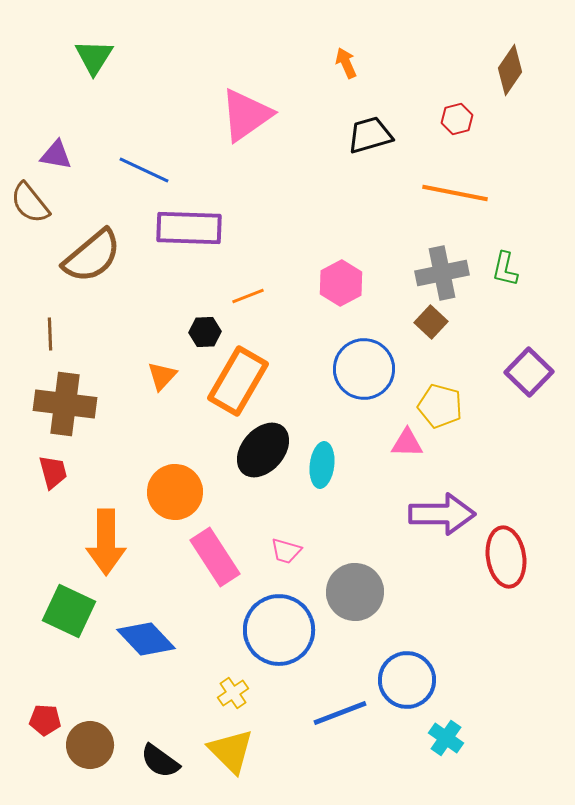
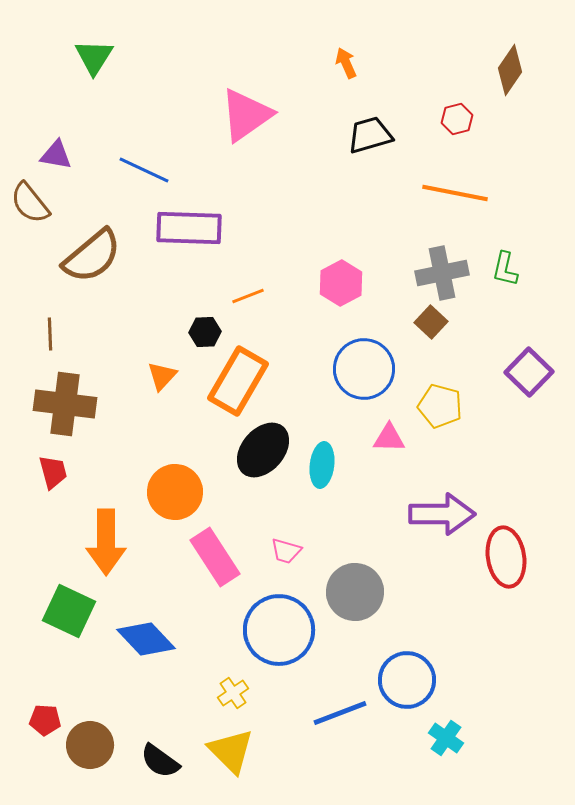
pink triangle at (407, 443): moved 18 px left, 5 px up
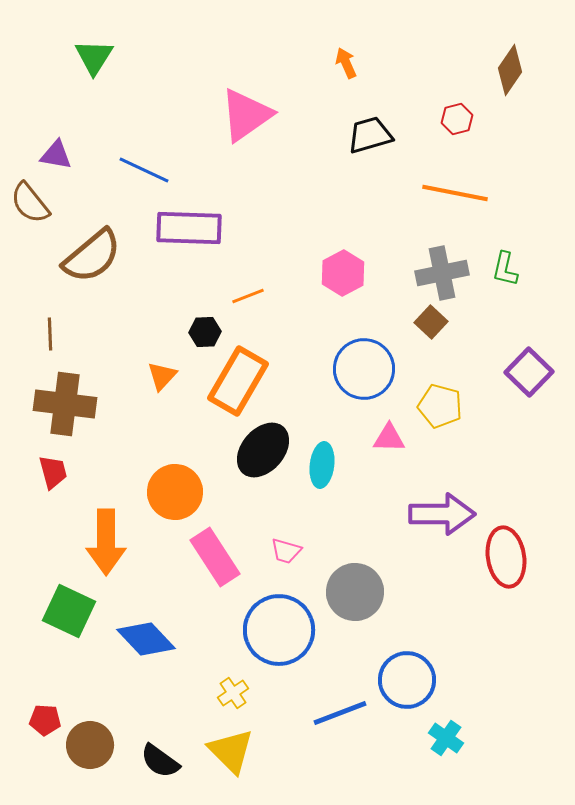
pink hexagon at (341, 283): moved 2 px right, 10 px up
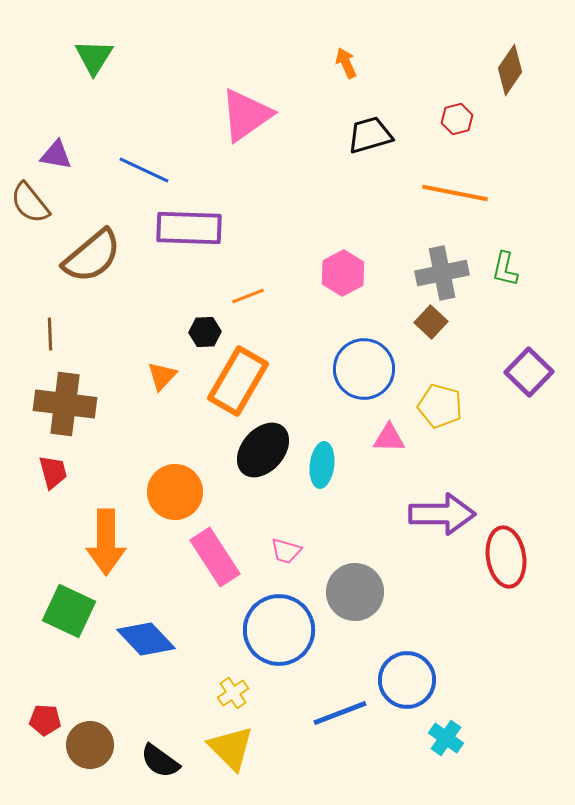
yellow triangle at (231, 751): moved 3 px up
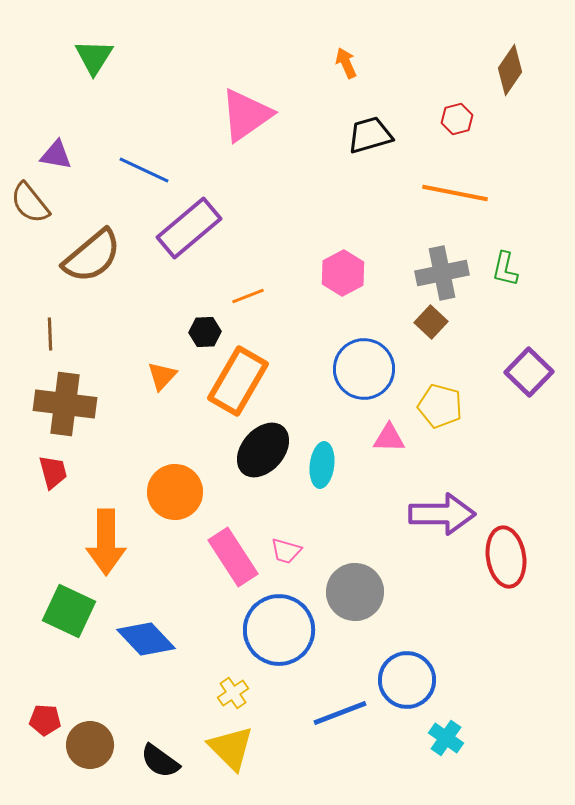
purple rectangle at (189, 228): rotated 42 degrees counterclockwise
pink rectangle at (215, 557): moved 18 px right
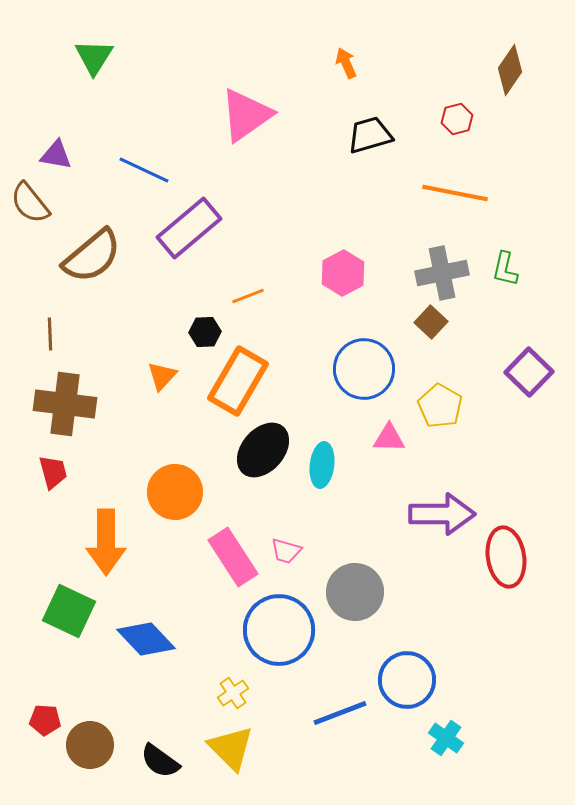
yellow pentagon at (440, 406): rotated 15 degrees clockwise
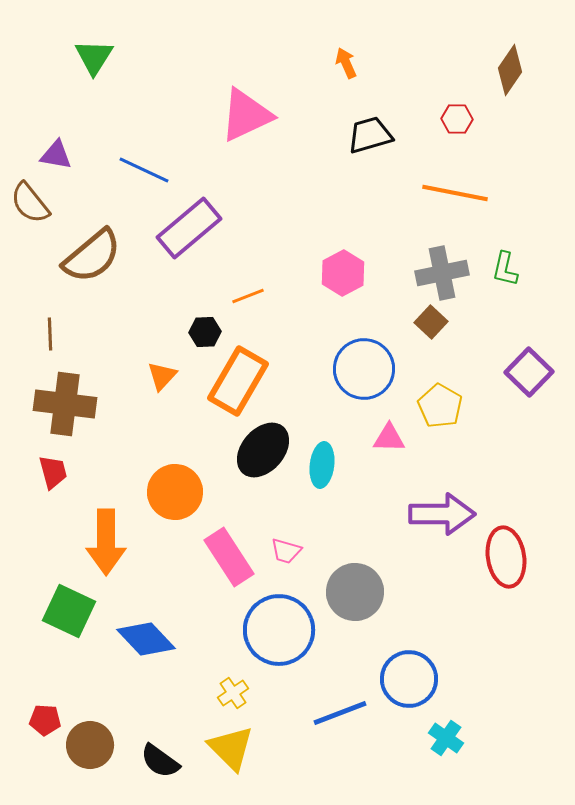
pink triangle at (246, 115): rotated 10 degrees clockwise
red hexagon at (457, 119): rotated 16 degrees clockwise
pink rectangle at (233, 557): moved 4 px left
blue circle at (407, 680): moved 2 px right, 1 px up
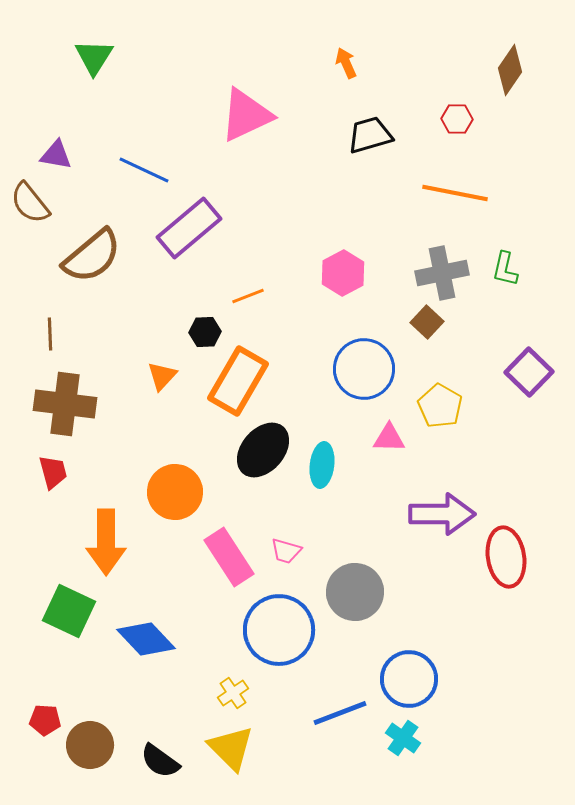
brown square at (431, 322): moved 4 px left
cyan cross at (446, 738): moved 43 px left
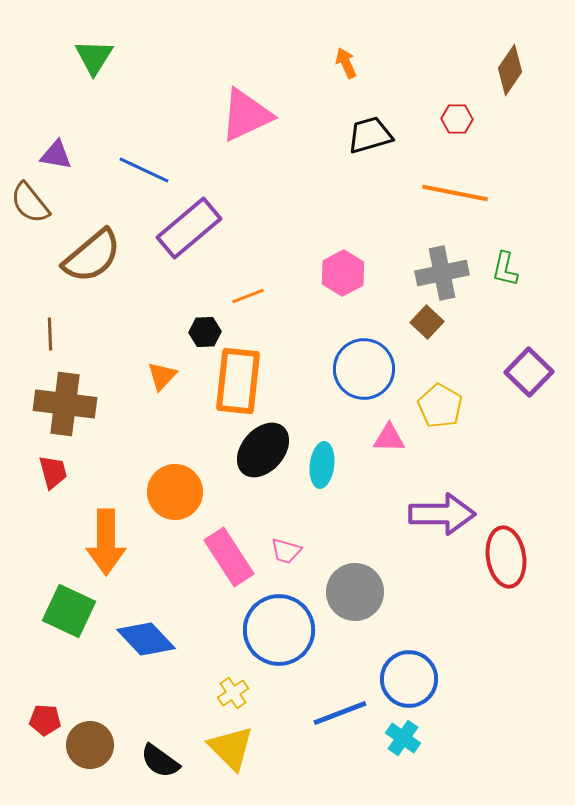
orange rectangle at (238, 381): rotated 24 degrees counterclockwise
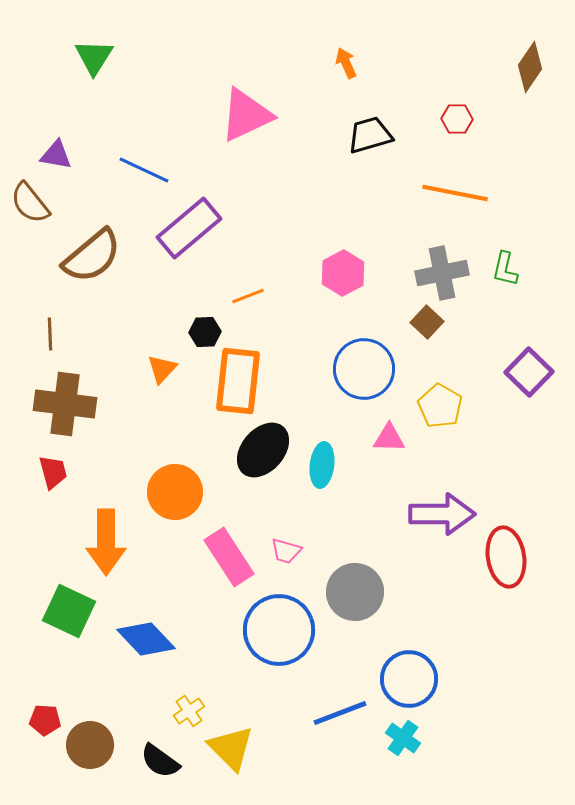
brown diamond at (510, 70): moved 20 px right, 3 px up
orange triangle at (162, 376): moved 7 px up
yellow cross at (233, 693): moved 44 px left, 18 px down
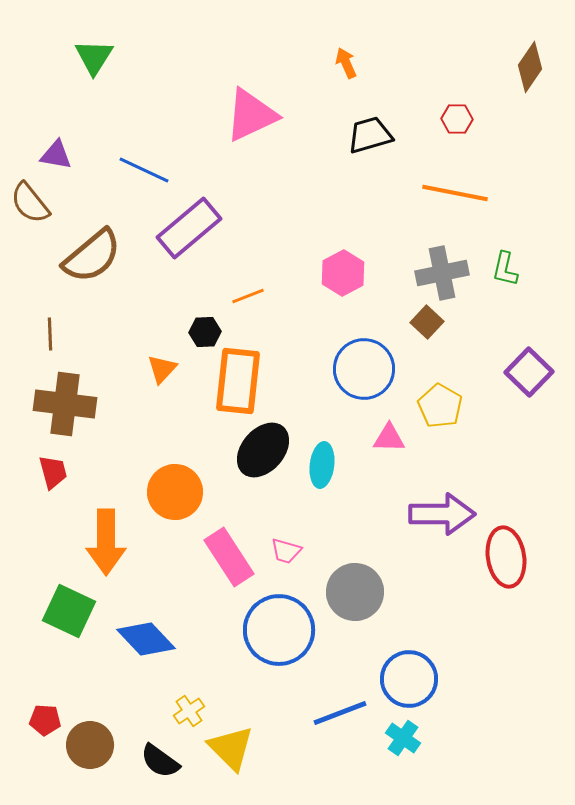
pink triangle at (246, 115): moved 5 px right
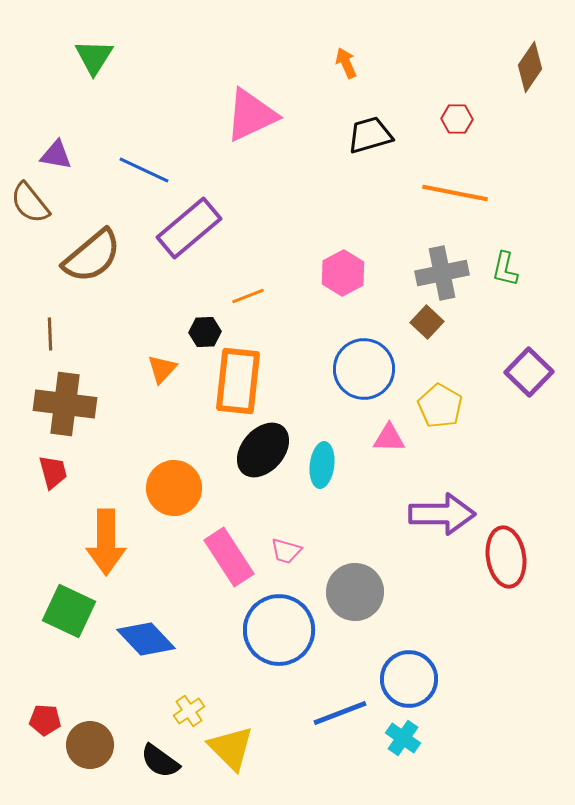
orange circle at (175, 492): moved 1 px left, 4 px up
